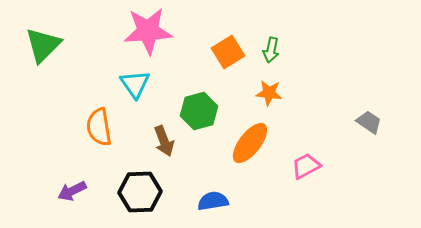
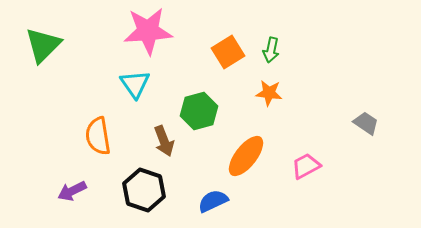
gray trapezoid: moved 3 px left, 1 px down
orange semicircle: moved 1 px left, 9 px down
orange ellipse: moved 4 px left, 13 px down
black hexagon: moved 4 px right, 2 px up; rotated 21 degrees clockwise
blue semicircle: rotated 16 degrees counterclockwise
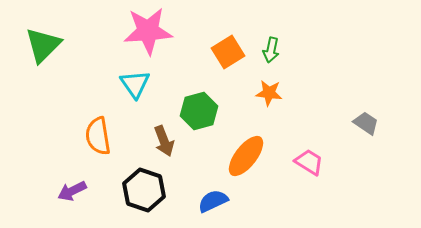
pink trapezoid: moved 3 px right, 4 px up; rotated 60 degrees clockwise
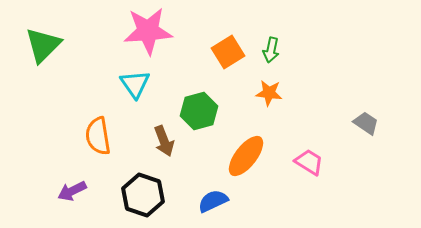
black hexagon: moved 1 px left, 5 px down
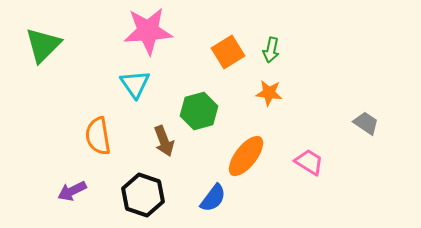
blue semicircle: moved 3 px up; rotated 152 degrees clockwise
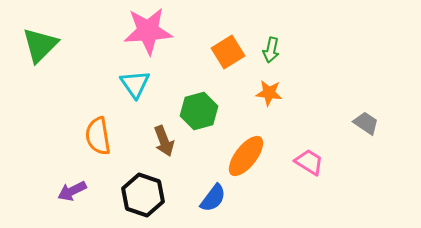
green triangle: moved 3 px left
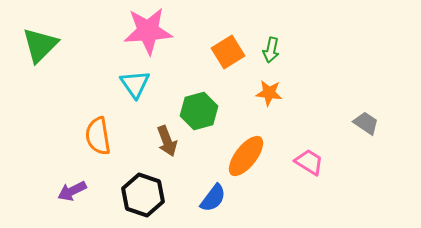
brown arrow: moved 3 px right
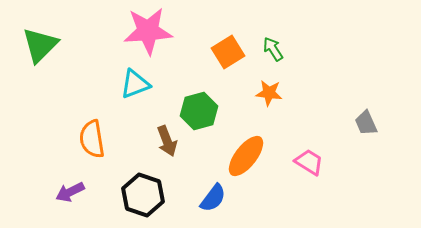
green arrow: moved 2 px right, 1 px up; rotated 135 degrees clockwise
cyan triangle: rotated 44 degrees clockwise
gray trapezoid: rotated 148 degrees counterclockwise
orange semicircle: moved 6 px left, 3 px down
purple arrow: moved 2 px left, 1 px down
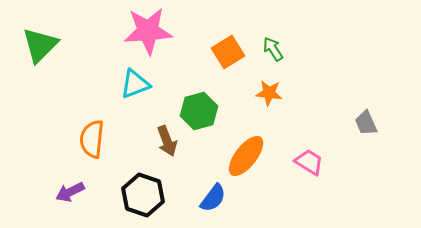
orange semicircle: rotated 15 degrees clockwise
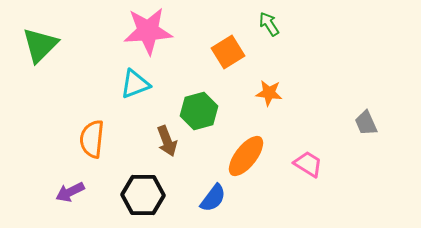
green arrow: moved 4 px left, 25 px up
pink trapezoid: moved 1 px left, 2 px down
black hexagon: rotated 18 degrees counterclockwise
